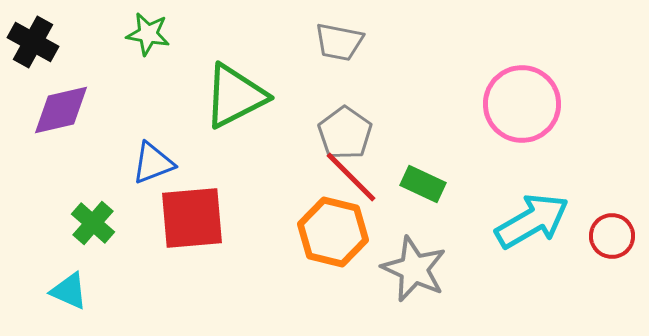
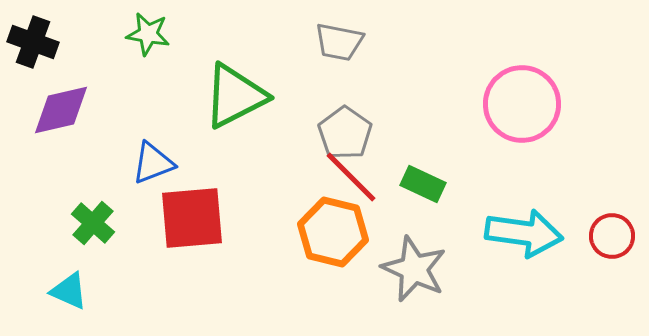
black cross: rotated 9 degrees counterclockwise
cyan arrow: moved 8 px left, 12 px down; rotated 38 degrees clockwise
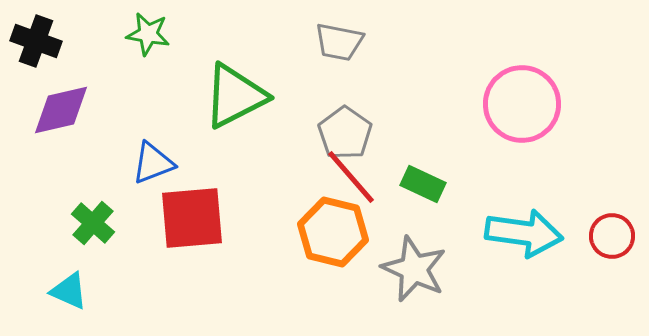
black cross: moved 3 px right, 1 px up
red line: rotated 4 degrees clockwise
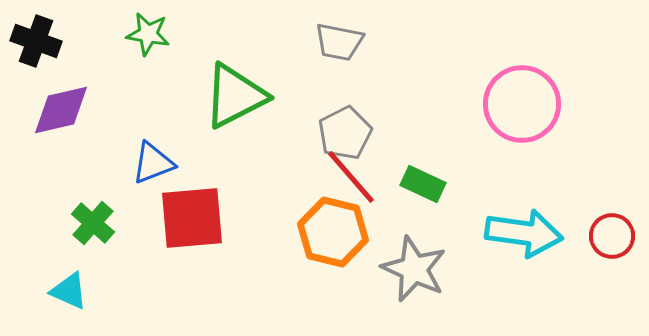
gray pentagon: rotated 10 degrees clockwise
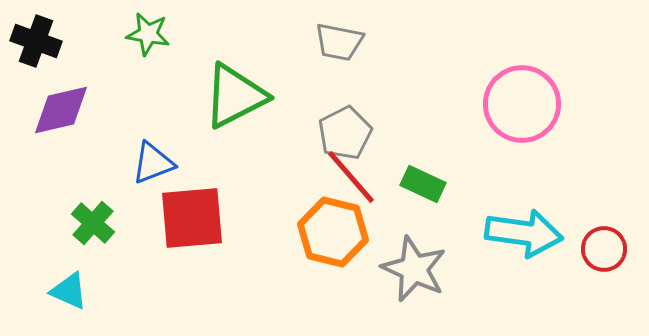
red circle: moved 8 px left, 13 px down
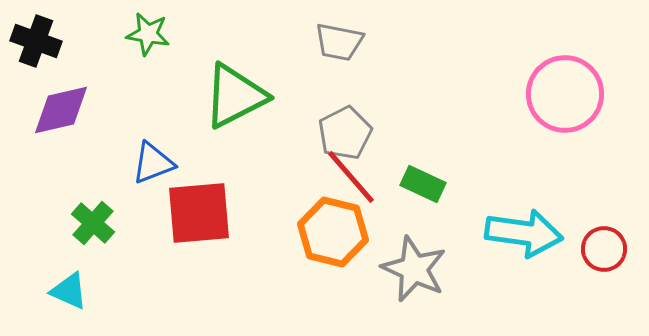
pink circle: moved 43 px right, 10 px up
red square: moved 7 px right, 5 px up
